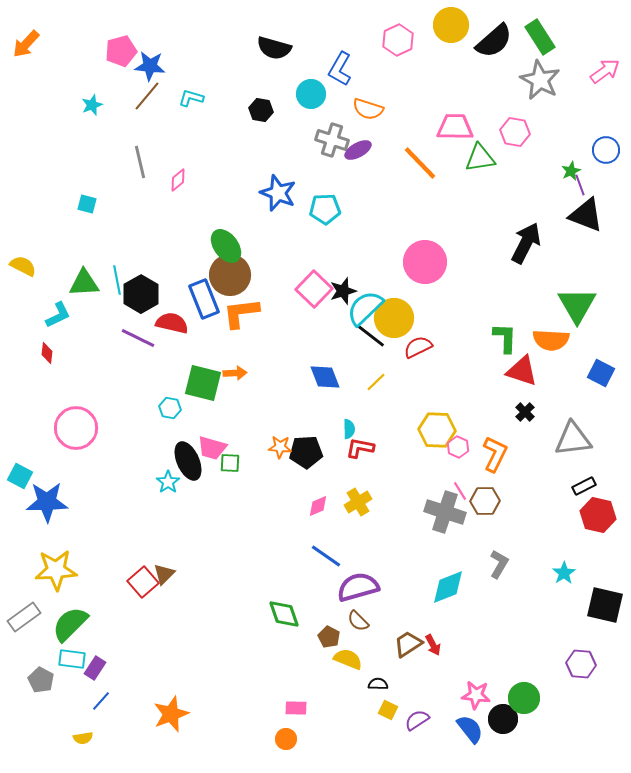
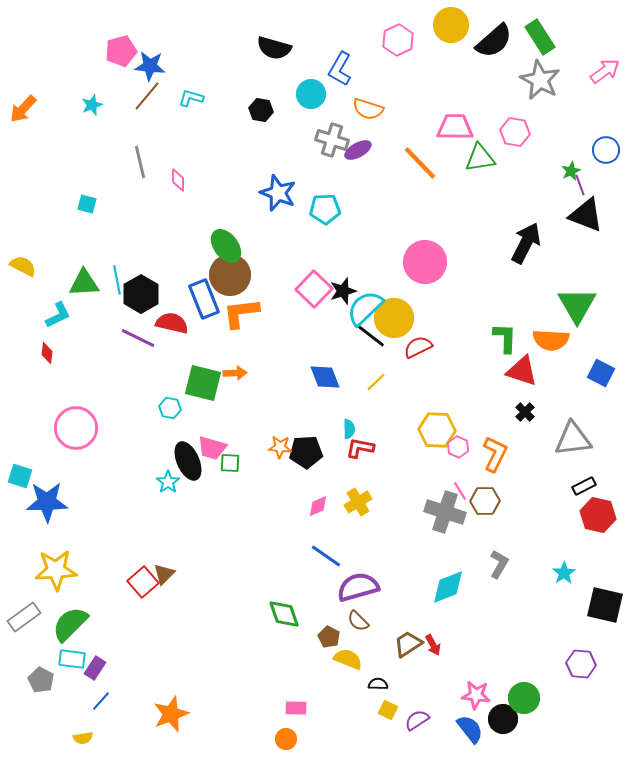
orange arrow at (26, 44): moved 3 px left, 65 px down
pink diamond at (178, 180): rotated 50 degrees counterclockwise
cyan square at (20, 476): rotated 10 degrees counterclockwise
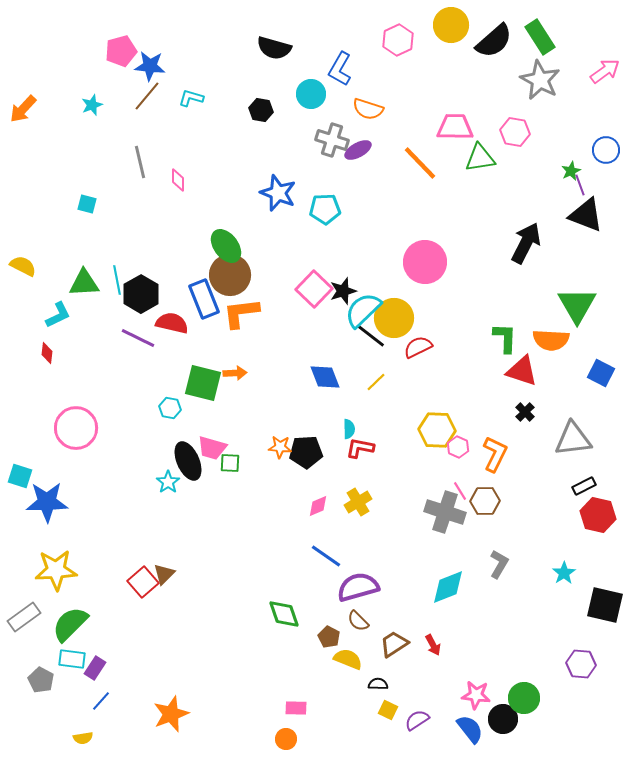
cyan semicircle at (365, 308): moved 2 px left, 2 px down
brown trapezoid at (408, 644): moved 14 px left
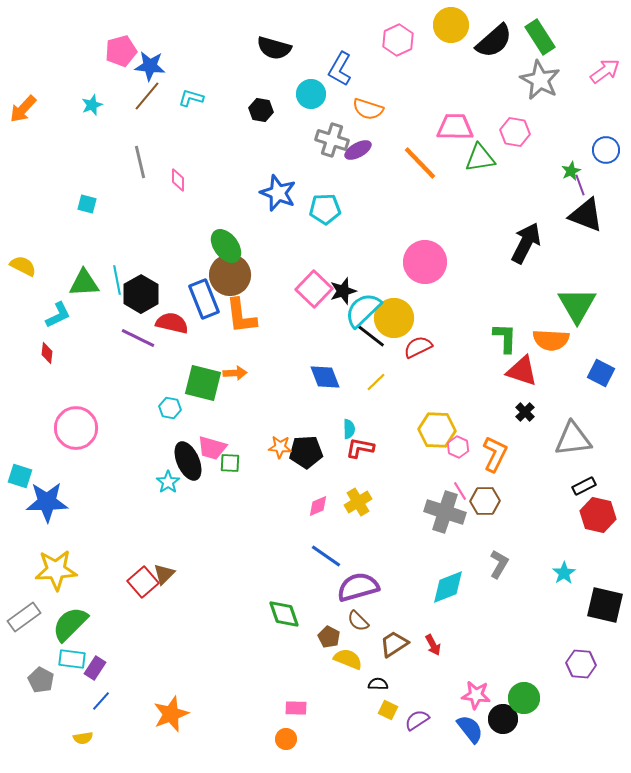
orange L-shape at (241, 313): moved 3 px down; rotated 90 degrees counterclockwise
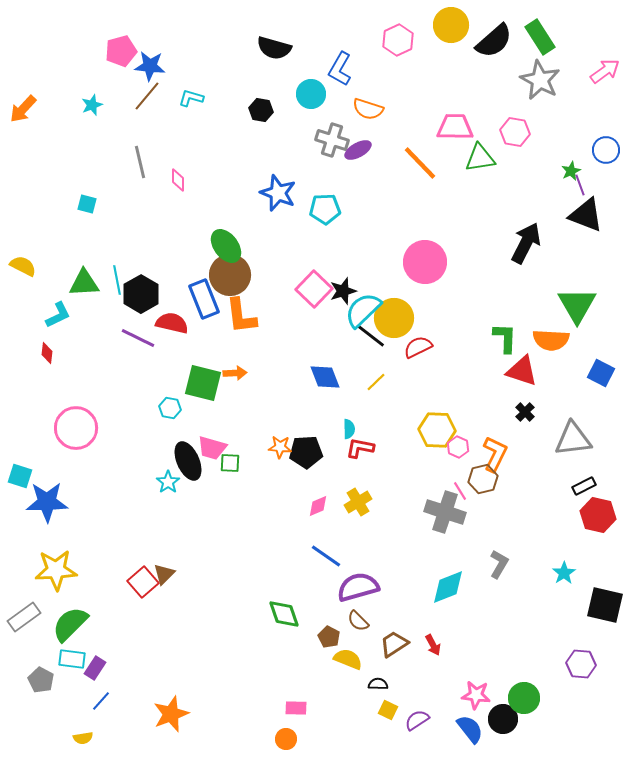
brown hexagon at (485, 501): moved 2 px left, 22 px up; rotated 12 degrees counterclockwise
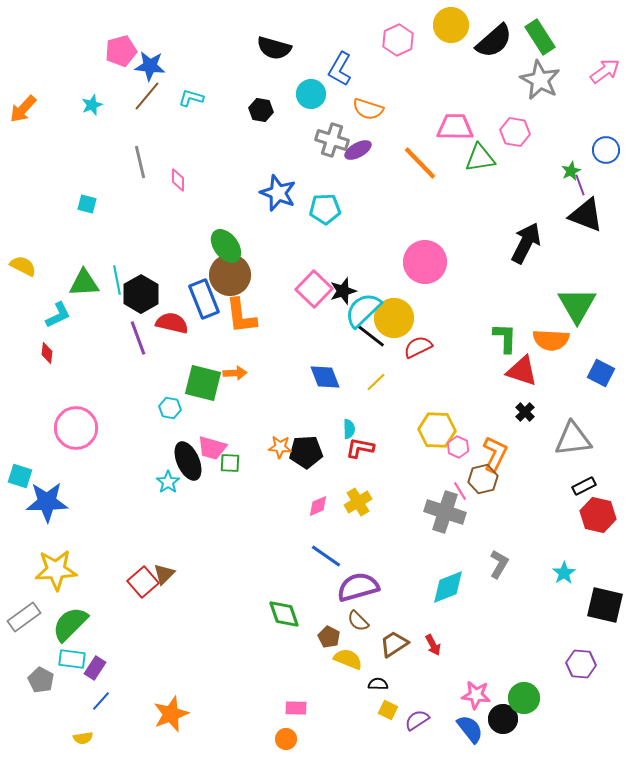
purple line at (138, 338): rotated 44 degrees clockwise
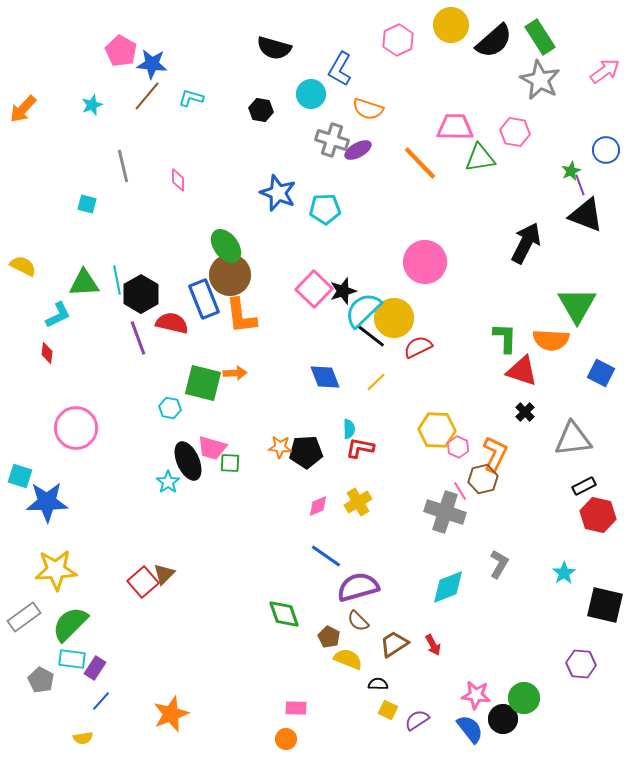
pink pentagon at (121, 51): rotated 28 degrees counterclockwise
blue star at (150, 66): moved 2 px right, 2 px up
gray line at (140, 162): moved 17 px left, 4 px down
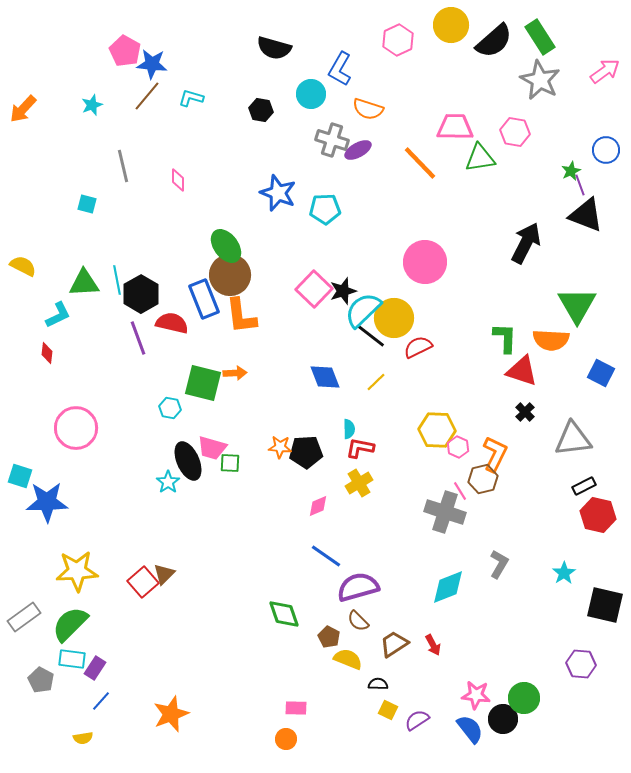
pink pentagon at (121, 51): moved 4 px right
yellow cross at (358, 502): moved 1 px right, 19 px up
yellow star at (56, 570): moved 21 px right, 1 px down
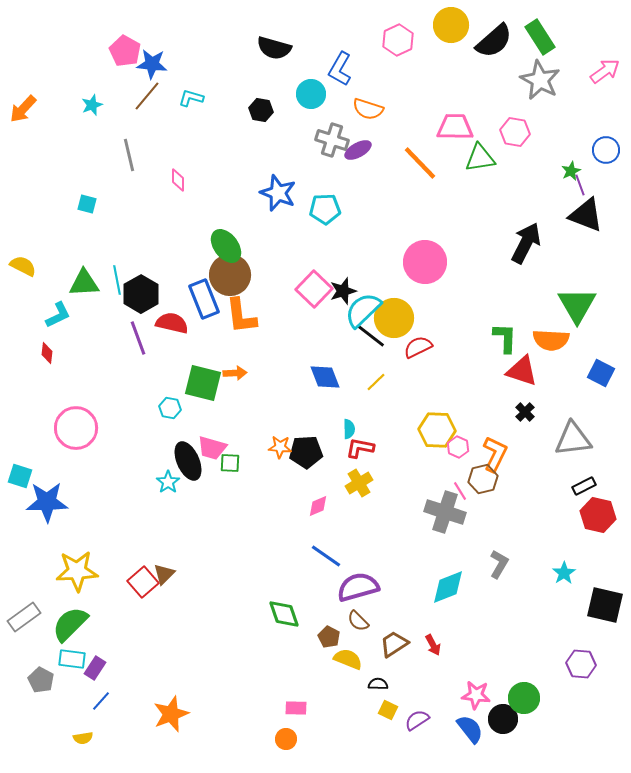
gray line at (123, 166): moved 6 px right, 11 px up
